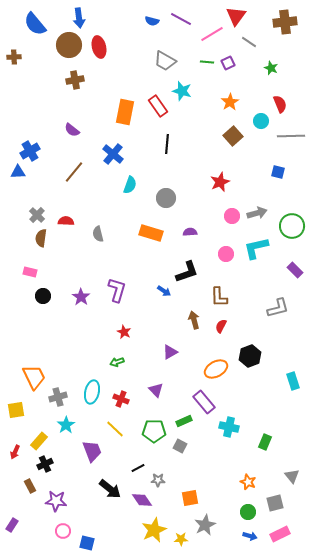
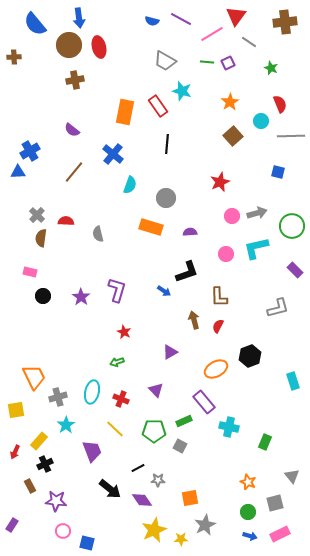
orange rectangle at (151, 233): moved 6 px up
red semicircle at (221, 326): moved 3 px left
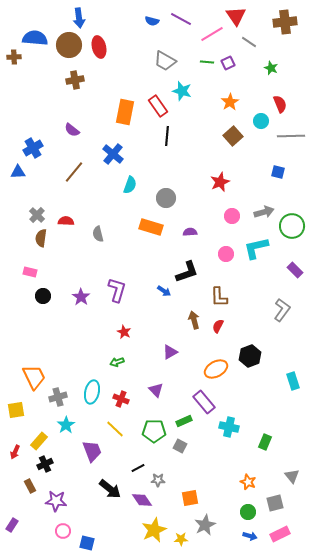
red triangle at (236, 16): rotated 10 degrees counterclockwise
blue semicircle at (35, 24): moved 14 px down; rotated 135 degrees clockwise
black line at (167, 144): moved 8 px up
blue cross at (30, 151): moved 3 px right, 3 px up
gray arrow at (257, 213): moved 7 px right, 1 px up
gray L-shape at (278, 308): moved 4 px right, 2 px down; rotated 40 degrees counterclockwise
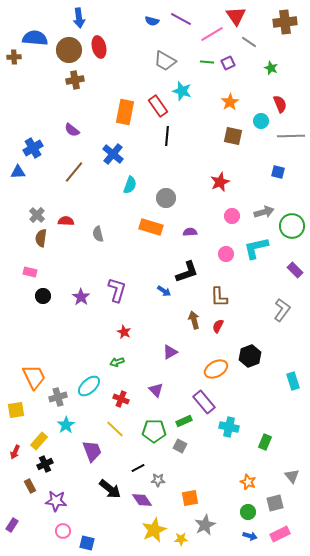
brown circle at (69, 45): moved 5 px down
brown square at (233, 136): rotated 36 degrees counterclockwise
cyan ellipse at (92, 392): moved 3 px left, 6 px up; rotated 35 degrees clockwise
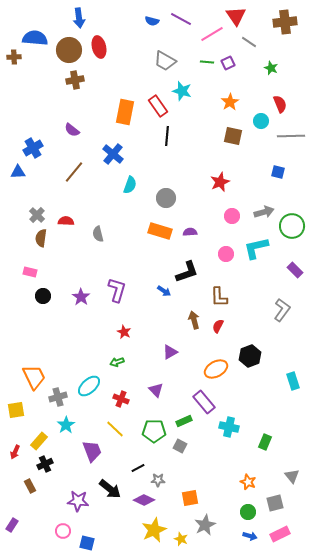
orange rectangle at (151, 227): moved 9 px right, 4 px down
purple diamond at (142, 500): moved 2 px right; rotated 30 degrees counterclockwise
purple star at (56, 501): moved 22 px right
yellow star at (181, 539): rotated 24 degrees clockwise
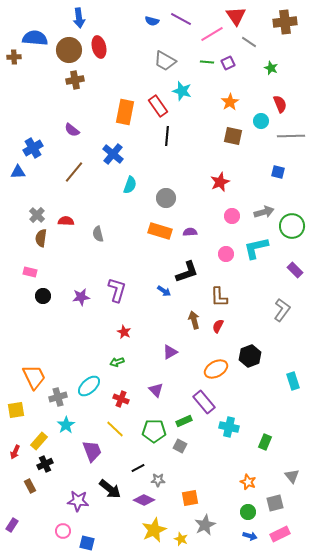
purple star at (81, 297): rotated 30 degrees clockwise
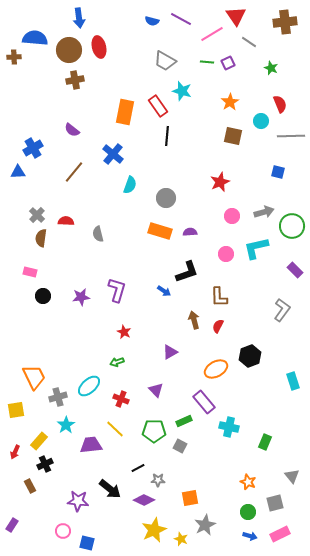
purple trapezoid at (92, 451): moved 1 px left, 6 px up; rotated 75 degrees counterclockwise
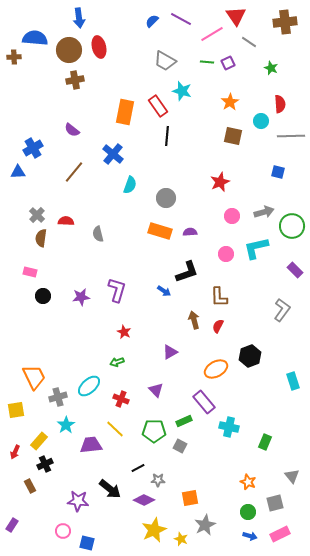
blue semicircle at (152, 21): rotated 120 degrees clockwise
red semicircle at (280, 104): rotated 18 degrees clockwise
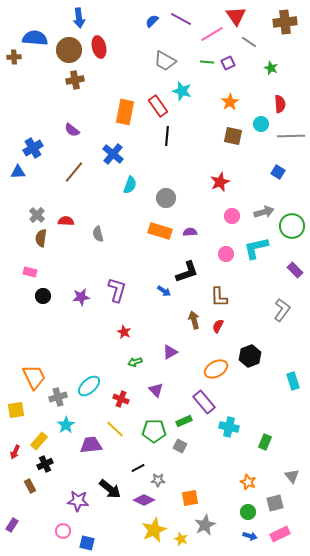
cyan circle at (261, 121): moved 3 px down
blue square at (278, 172): rotated 16 degrees clockwise
green arrow at (117, 362): moved 18 px right
